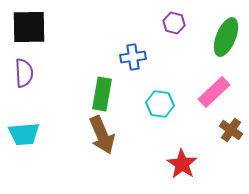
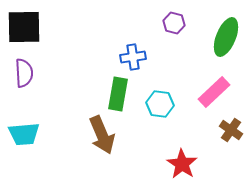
black square: moved 5 px left
green rectangle: moved 16 px right
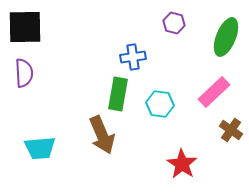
black square: moved 1 px right
cyan trapezoid: moved 16 px right, 14 px down
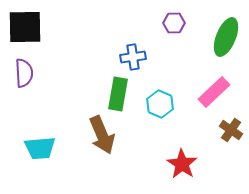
purple hexagon: rotated 15 degrees counterclockwise
cyan hexagon: rotated 16 degrees clockwise
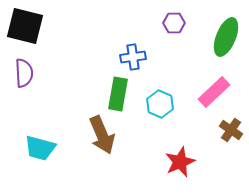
black square: moved 1 px up; rotated 15 degrees clockwise
cyan trapezoid: rotated 20 degrees clockwise
red star: moved 2 px left, 2 px up; rotated 16 degrees clockwise
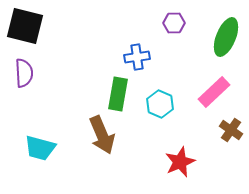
blue cross: moved 4 px right
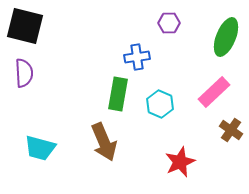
purple hexagon: moved 5 px left
brown arrow: moved 2 px right, 7 px down
